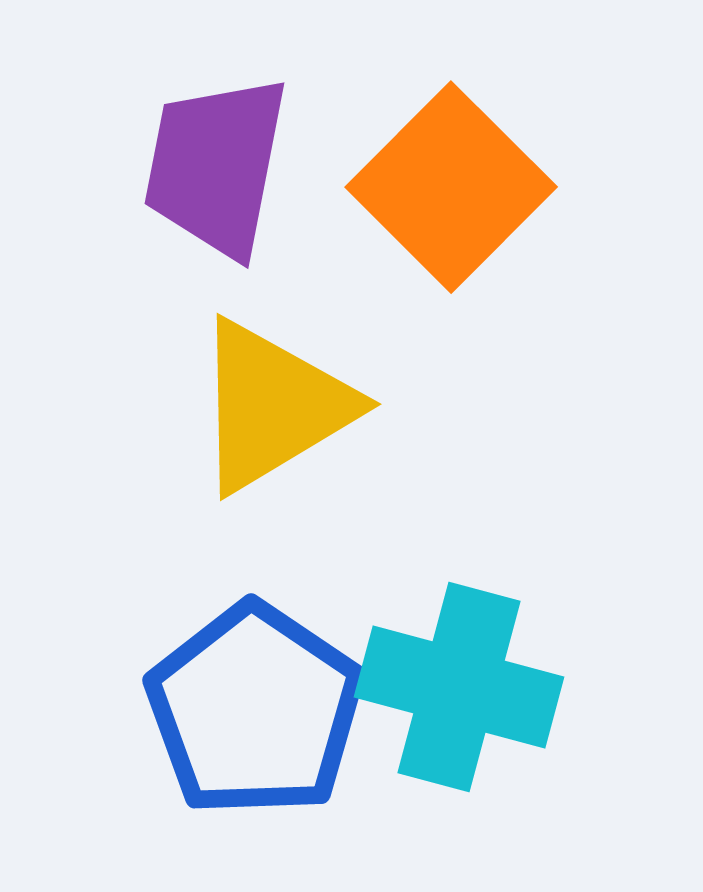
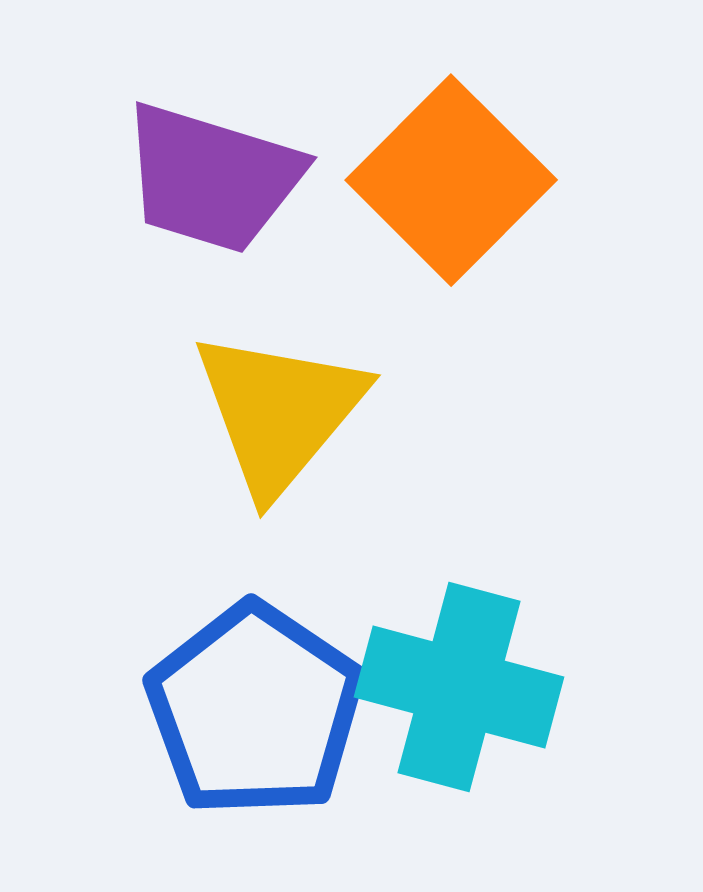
purple trapezoid: moved 4 px left, 12 px down; rotated 84 degrees counterclockwise
orange square: moved 7 px up
yellow triangle: moved 6 px right, 6 px down; rotated 19 degrees counterclockwise
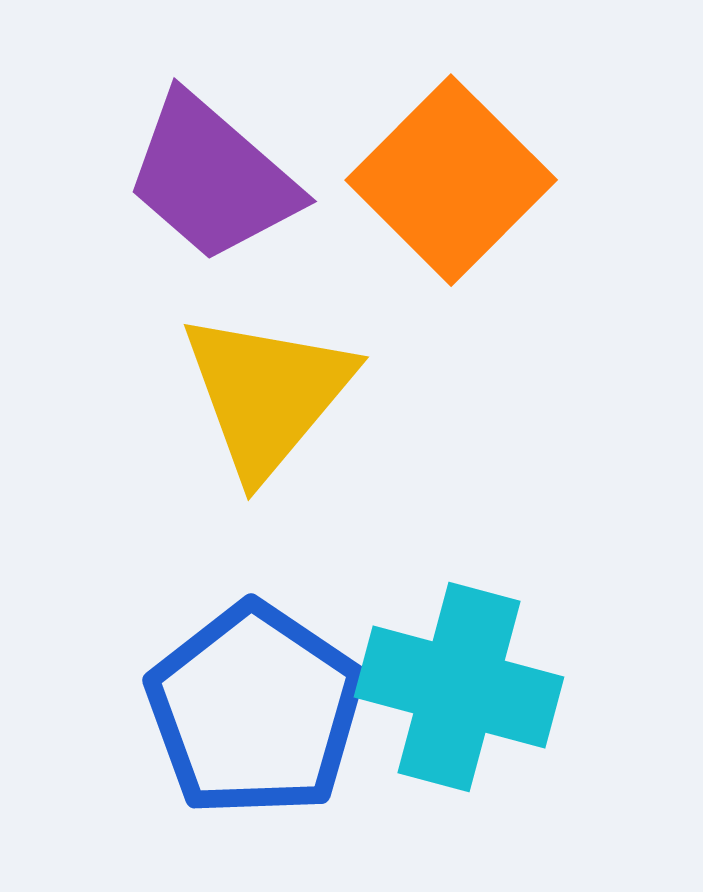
purple trapezoid: rotated 24 degrees clockwise
yellow triangle: moved 12 px left, 18 px up
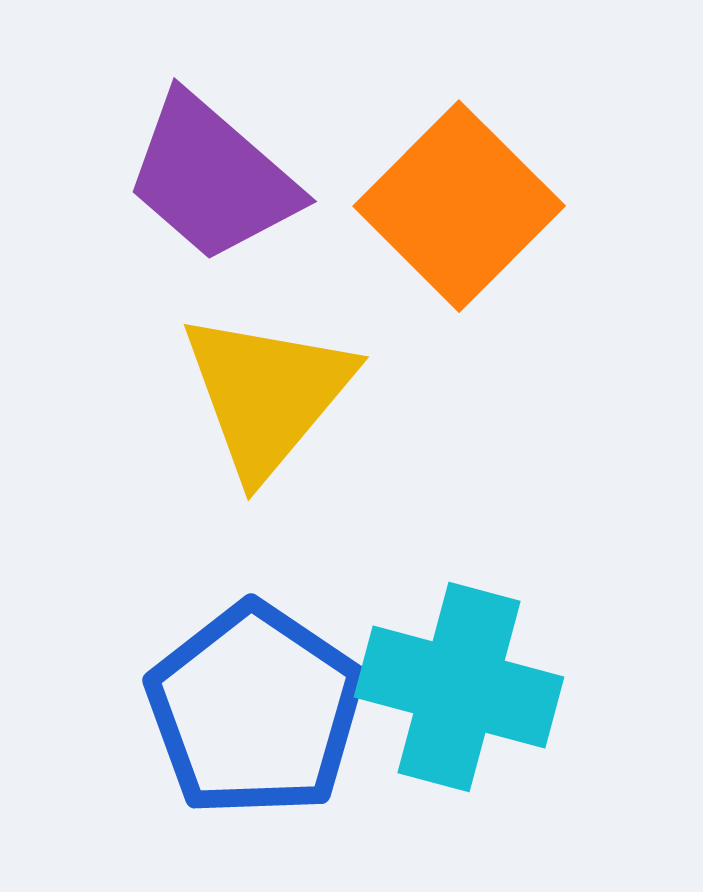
orange square: moved 8 px right, 26 px down
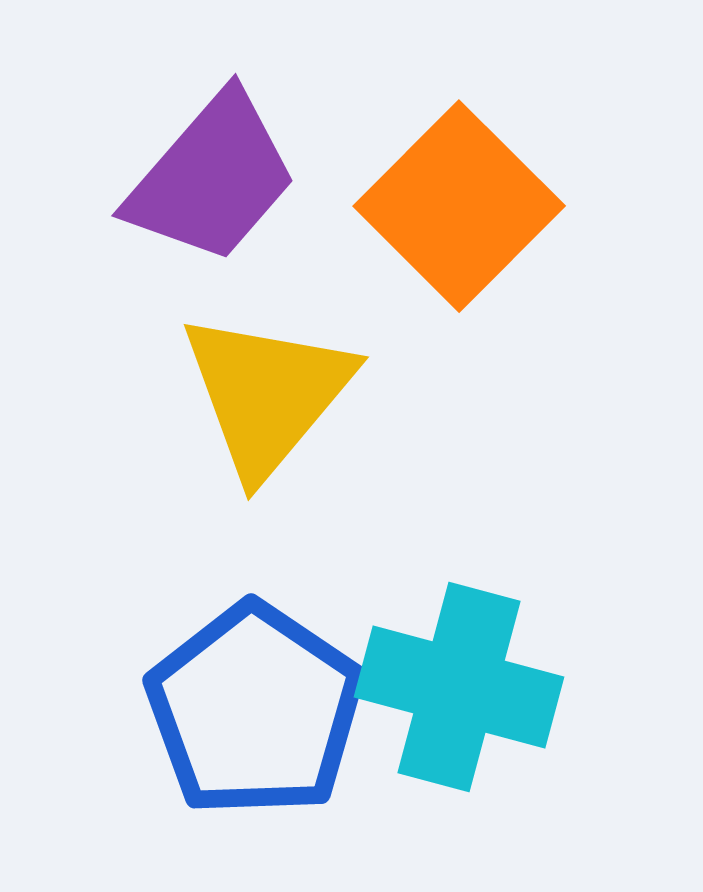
purple trapezoid: rotated 90 degrees counterclockwise
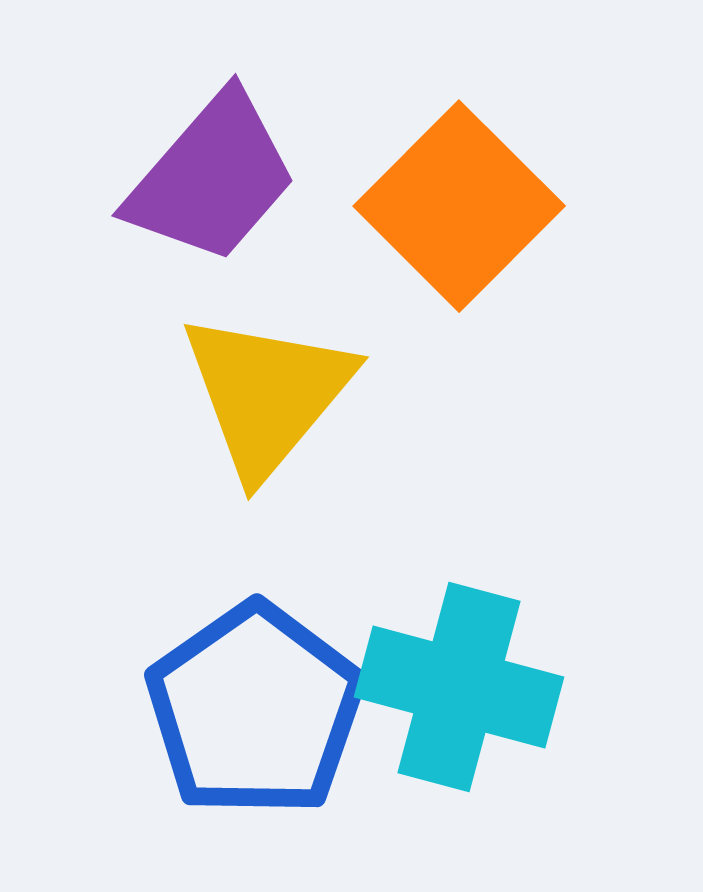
blue pentagon: rotated 3 degrees clockwise
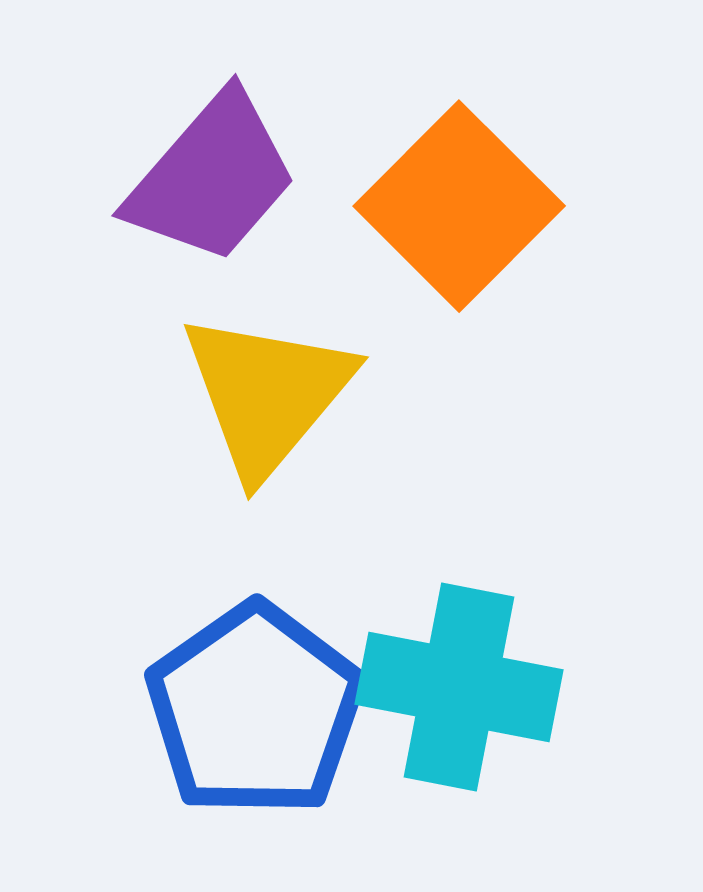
cyan cross: rotated 4 degrees counterclockwise
